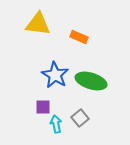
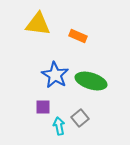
orange rectangle: moved 1 px left, 1 px up
cyan arrow: moved 3 px right, 2 px down
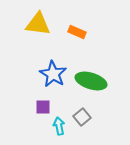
orange rectangle: moved 1 px left, 4 px up
blue star: moved 2 px left, 1 px up
gray square: moved 2 px right, 1 px up
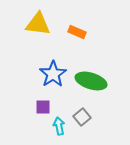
blue star: rotated 8 degrees clockwise
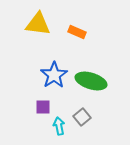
blue star: moved 1 px right, 1 px down
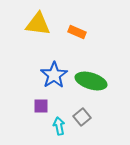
purple square: moved 2 px left, 1 px up
